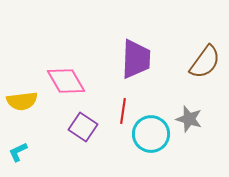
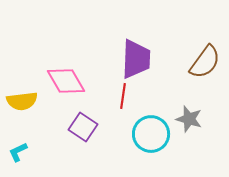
red line: moved 15 px up
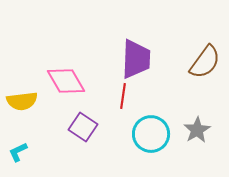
gray star: moved 8 px right, 11 px down; rotated 24 degrees clockwise
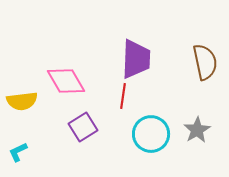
brown semicircle: rotated 48 degrees counterclockwise
purple square: rotated 24 degrees clockwise
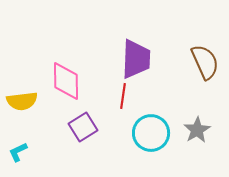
brown semicircle: rotated 12 degrees counterclockwise
pink diamond: rotated 30 degrees clockwise
cyan circle: moved 1 px up
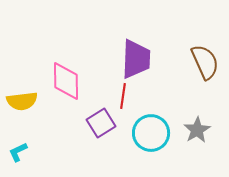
purple square: moved 18 px right, 4 px up
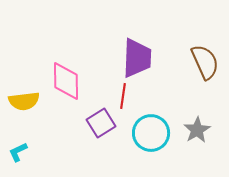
purple trapezoid: moved 1 px right, 1 px up
yellow semicircle: moved 2 px right
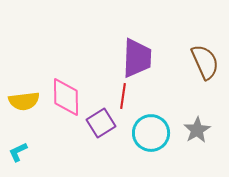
pink diamond: moved 16 px down
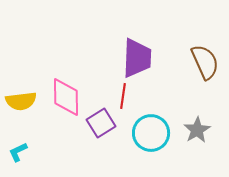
yellow semicircle: moved 3 px left
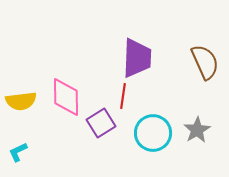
cyan circle: moved 2 px right
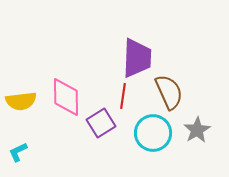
brown semicircle: moved 36 px left, 30 px down
